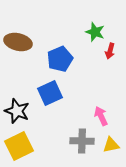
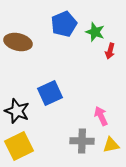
blue pentagon: moved 4 px right, 35 px up
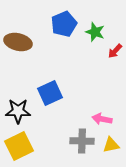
red arrow: moved 5 px right; rotated 28 degrees clockwise
black star: moved 1 px right; rotated 20 degrees counterclockwise
pink arrow: moved 1 px right, 3 px down; rotated 54 degrees counterclockwise
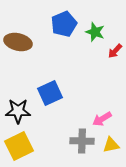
pink arrow: rotated 42 degrees counterclockwise
